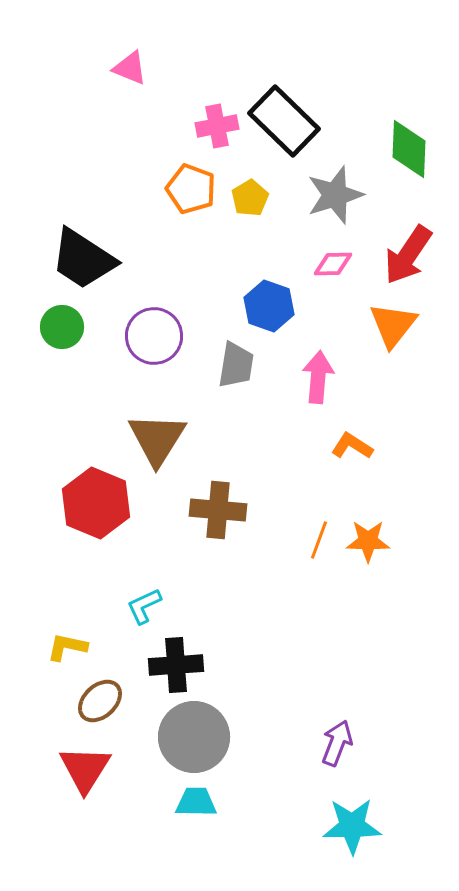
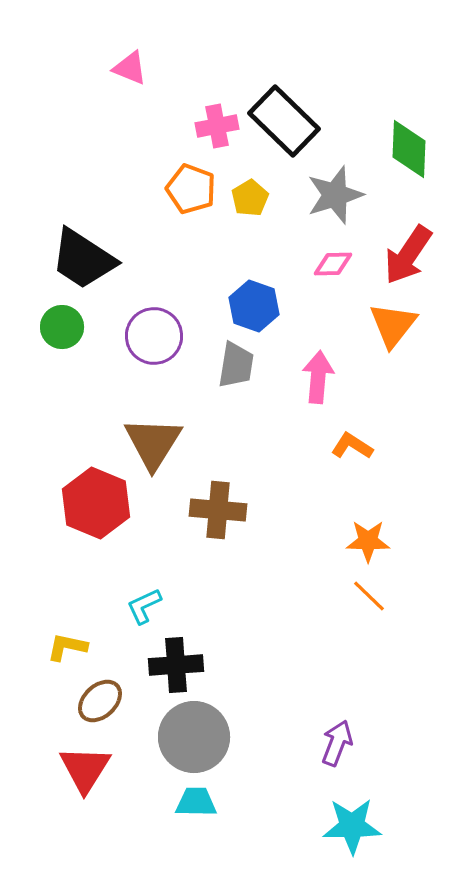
blue hexagon: moved 15 px left
brown triangle: moved 4 px left, 4 px down
orange line: moved 50 px right, 56 px down; rotated 66 degrees counterclockwise
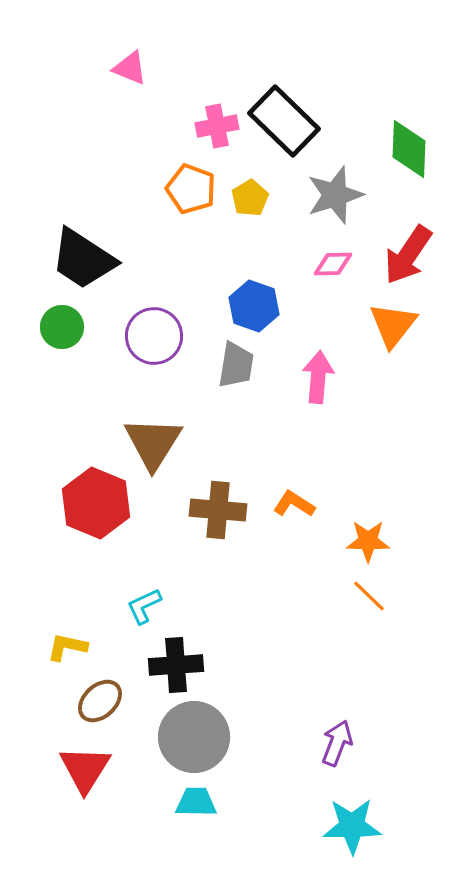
orange L-shape: moved 58 px left, 58 px down
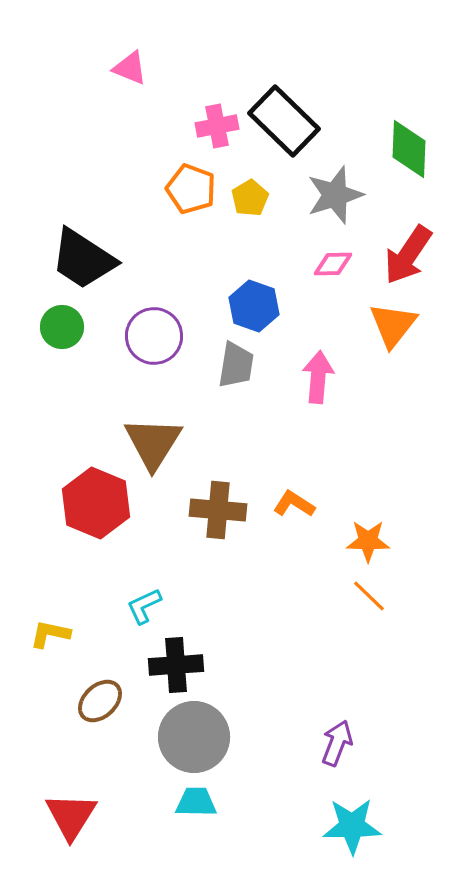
yellow L-shape: moved 17 px left, 13 px up
red triangle: moved 14 px left, 47 px down
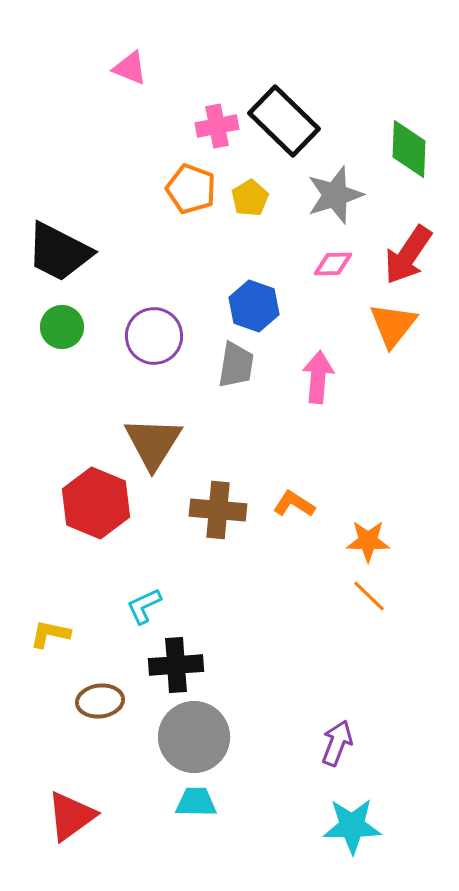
black trapezoid: moved 24 px left, 7 px up; rotated 6 degrees counterclockwise
brown ellipse: rotated 36 degrees clockwise
red triangle: rotated 22 degrees clockwise
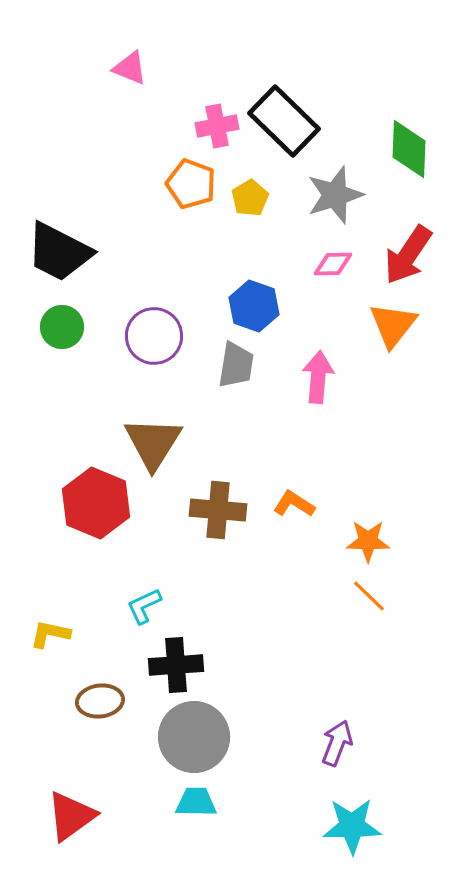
orange pentagon: moved 5 px up
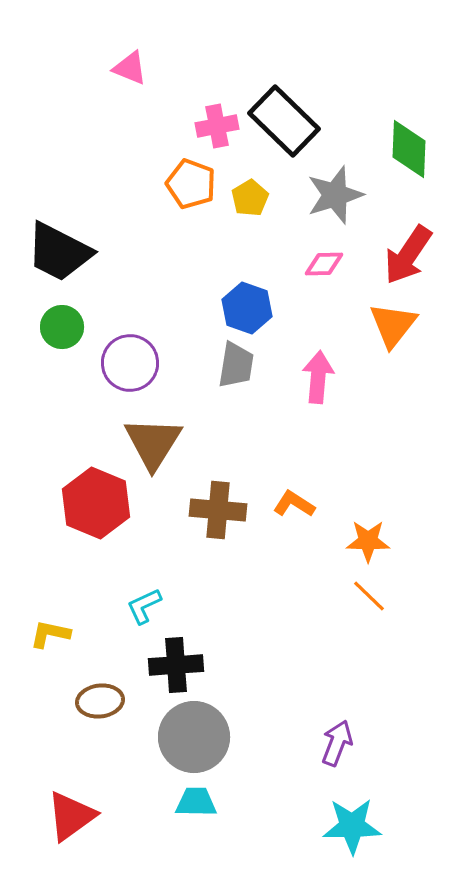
pink diamond: moved 9 px left
blue hexagon: moved 7 px left, 2 px down
purple circle: moved 24 px left, 27 px down
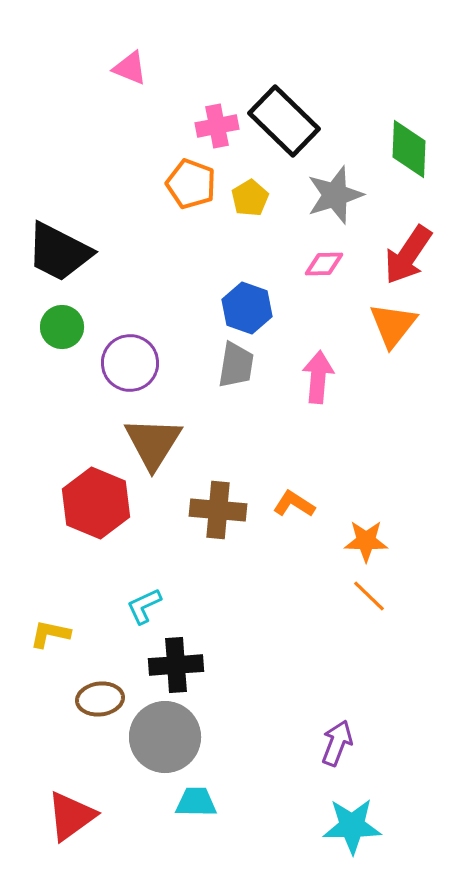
orange star: moved 2 px left
brown ellipse: moved 2 px up
gray circle: moved 29 px left
